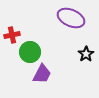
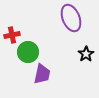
purple ellipse: rotated 44 degrees clockwise
green circle: moved 2 px left
purple trapezoid: rotated 15 degrees counterclockwise
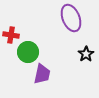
red cross: moved 1 px left; rotated 21 degrees clockwise
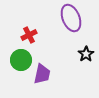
red cross: moved 18 px right; rotated 35 degrees counterclockwise
green circle: moved 7 px left, 8 px down
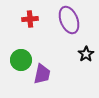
purple ellipse: moved 2 px left, 2 px down
red cross: moved 1 px right, 16 px up; rotated 21 degrees clockwise
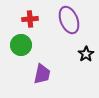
green circle: moved 15 px up
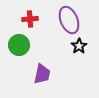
green circle: moved 2 px left
black star: moved 7 px left, 8 px up
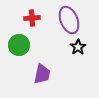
red cross: moved 2 px right, 1 px up
black star: moved 1 px left, 1 px down
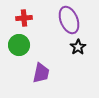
red cross: moved 8 px left
purple trapezoid: moved 1 px left, 1 px up
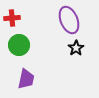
red cross: moved 12 px left
black star: moved 2 px left, 1 px down
purple trapezoid: moved 15 px left, 6 px down
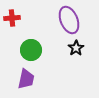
green circle: moved 12 px right, 5 px down
